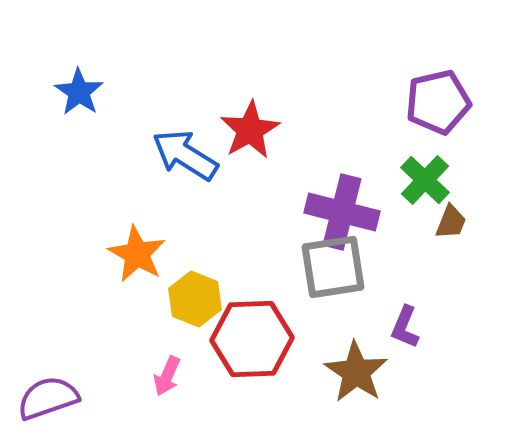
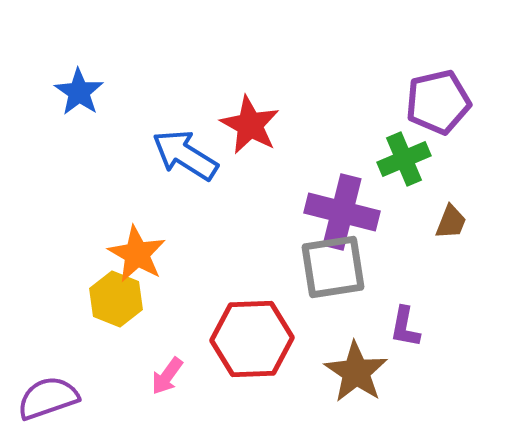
red star: moved 5 px up; rotated 14 degrees counterclockwise
green cross: moved 21 px left, 21 px up; rotated 24 degrees clockwise
yellow hexagon: moved 79 px left
purple L-shape: rotated 12 degrees counterclockwise
pink arrow: rotated 12 degrees clockwise
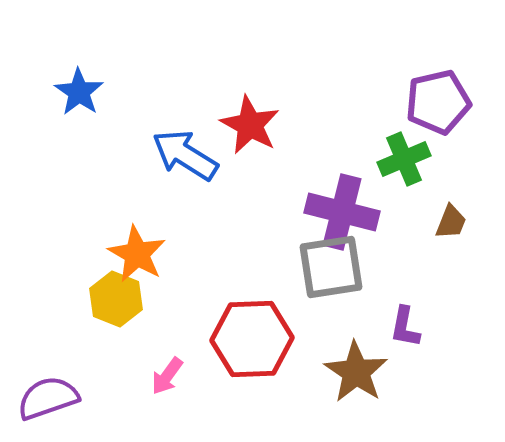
gray square: moved 2 px left
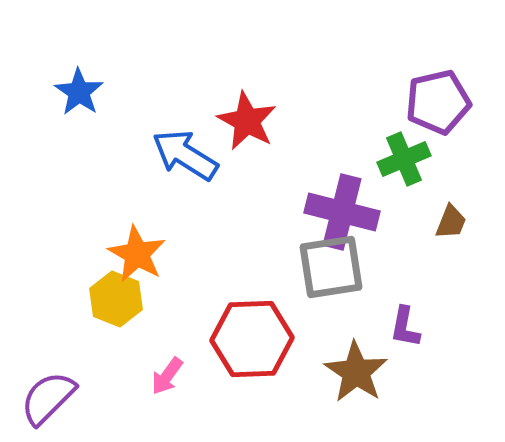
red star: moved 3 px left, 4 px up
purple semicircle: rotated 26 degrees counterclockwise
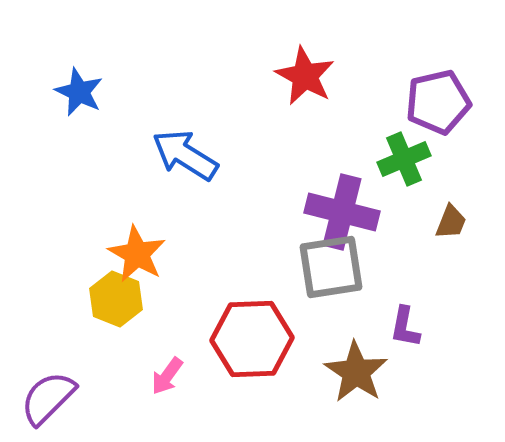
blue star: rotated 9 degrees counterclockwise
red star: moved 58 px right, 45 px up
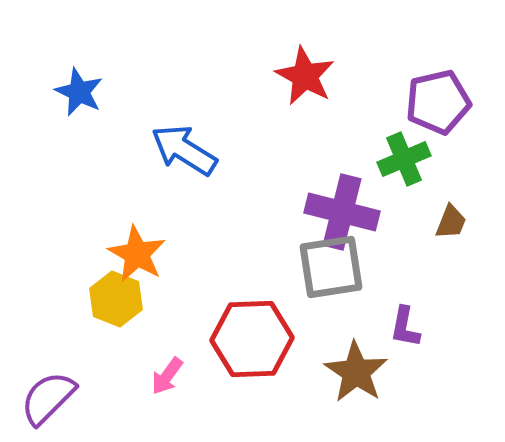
blue arrow: moved 1 px left, 5 px up
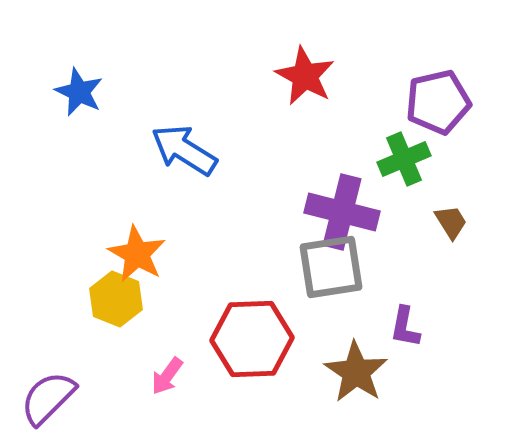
brown trapezoid: rotated 54 degrees counterclockwise
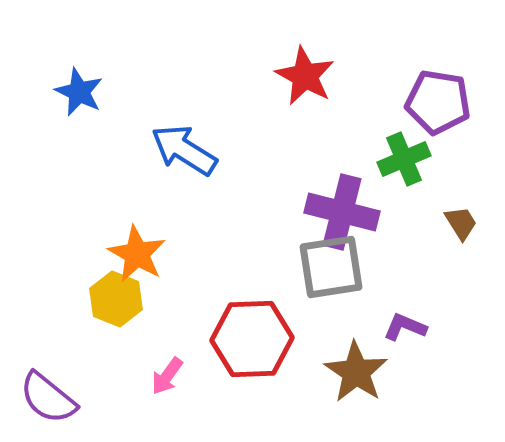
purple pentagon: rotated 22 degrees clockwise
brown trapezoid: moved 10 px right, 1 px down
purple L-shape: rotated 102 degrees clockwise
purple semicircle: rotated 96 degrees counterclockwise
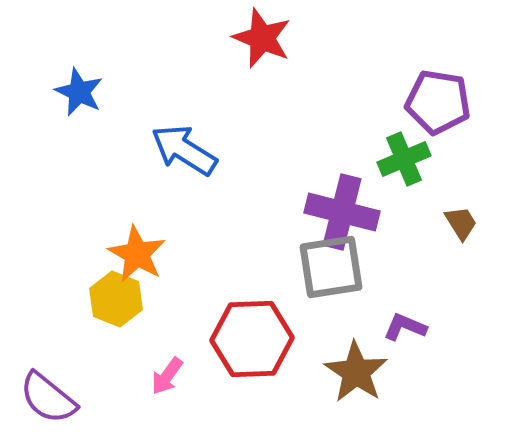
red star: moved 43 px left, 38 px up; rotated 6 degrees counterclockwise
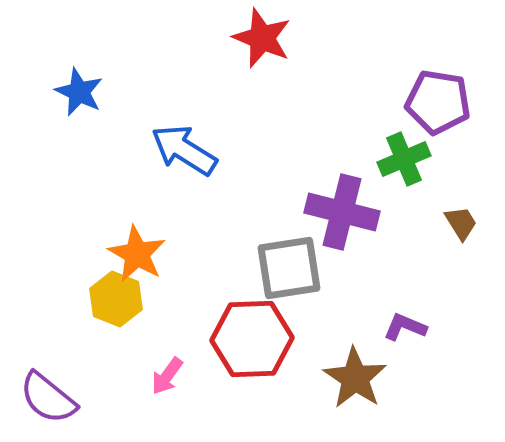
gray square: moved 42 px left, 1 px down
brown star: moved 1 px left, 6 px down
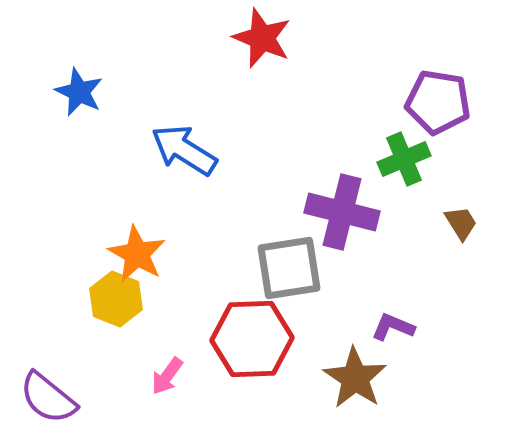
purple L-shape: moved 12 px left
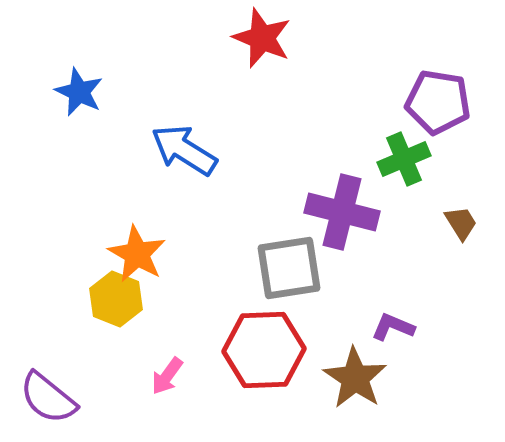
red hexagon: moved 12 px right, 11 px down
